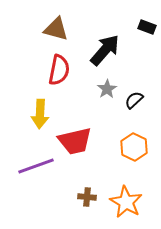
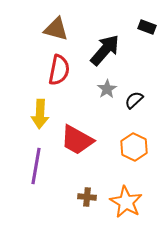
red trapezoid: moved 2 px right, 1 px up; rotated 42 degrees clockwise
purple line: rotated 60 degrees counterclockwise
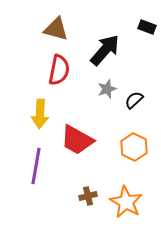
gray star: rotated 12 degrees clockwise
brown cross: moved 1 px right, 1 px up; rotated 18 degrees counterclockwise
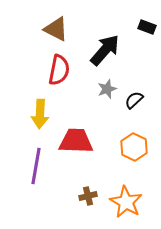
brown triangle: rotated 12 degrees clockwise
red trapezoid: moved 1 px left, 1 px down; rotated 153 degrees clockwise
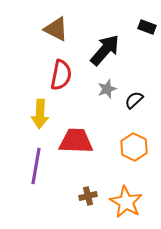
red semicircle: moved 2 px right, 5 px down
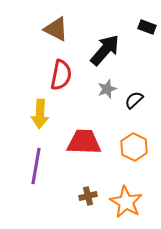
red trapezoid: moved 8 px right, 1 px down
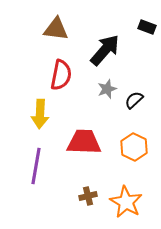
brown triangle: rotated 20 degrees counterclockwise
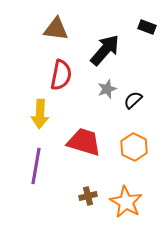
black semicircle: moved 1 px left
red trapezoid: rotated 15 degrees clockwise
